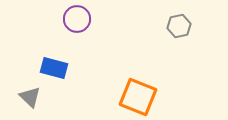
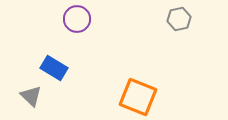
gray hexagon: moved 7 px up
blue rectangle: rotated 16 degrees clockwise
gray triangle: moved 1 px right, 1 px up
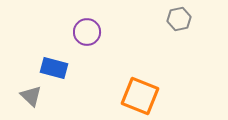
purple circle: moved 10 px right, 13 px down
blue rectangle: rotated 16 degrees counterclockwise
orange square: moved 2 px right, 1 px up
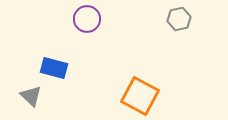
purple circle: moved 13 px up
orange square: rotated 6 degrees clockwise
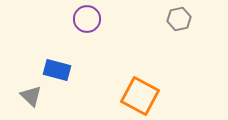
blue rectangle: moved 3 px right, 2 px down
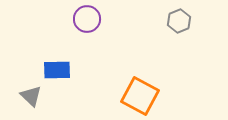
gray hexagon: moved 2 px down; rotated 10 degrees counterclockwise
blue rectangle: rotated 16 degrees counterclockwise
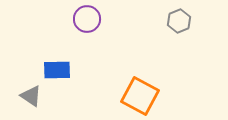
gray triangle: rotated 10 degrees counterclockwise
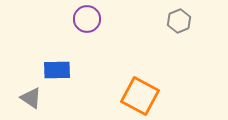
gray triangle: moved 2 px down
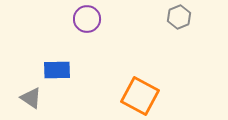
gray hexagon: moved 4 px up
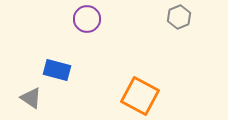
blue rectangle: rotated 16 degrees clockwise
